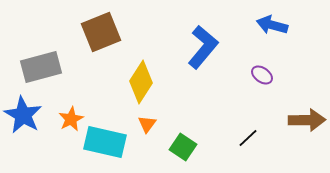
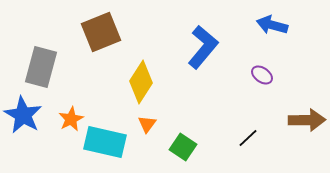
gray rectangle: rotated 60 degrees counterclockwise
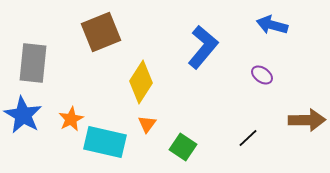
gray rectangle: moved 8 px left, 4 px up; rotated 9 degrees counterclockwise
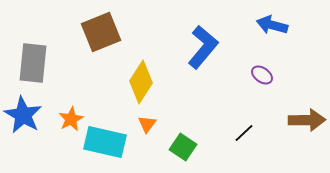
black line: moved 4 px left, 5 px up
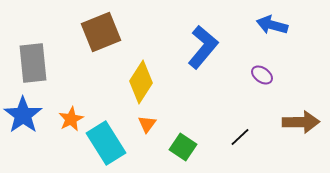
gray rectangle: rotated 12 degrees counterclockwise
blue star: rotated 6 degrees clockwise
brown arrow: moved 6 px left, 2 px down
black line: moved 4 px left, 4 px down
cyan rectangle: moved 1 px right, 1 px down; rotated 45 degrees clockwise
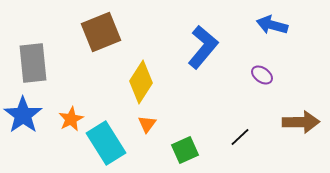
green square: moved 2 px right, 3 px down; rotated 32 degrees clockwise
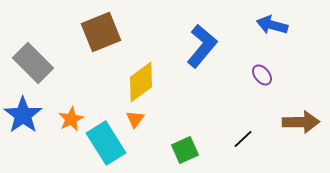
blue L-shape: moved 1 px left, 1 px up
gray rectangle: rotated 39 degrees counterclockwise
purple ellipse: rotated 15 degrees clockwise
yellow diamond: rotated 21 degrees clockwise
orange triangle: moved 12 px left, 5 px up
black line: moved 3 px right, 2 px down
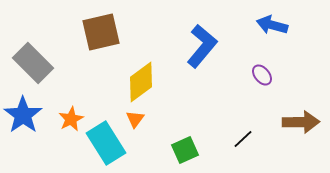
brown square: rotated 9 degrees clockwise
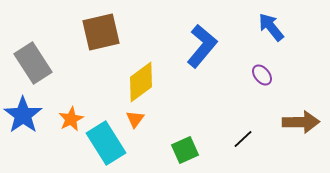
blue arrow: moved 1 px left, 2 px down; rotated 36 degrees clockwise
gray rectangle: rotated 12 degrees clockwise
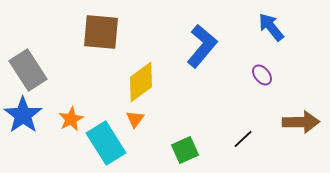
brown square: rotated 18 degrees clockwise
gray rectangle: moved 5 px left, 7 px down
